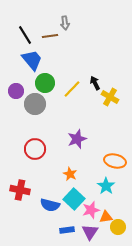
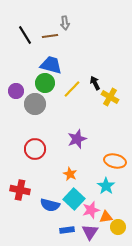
blue trapezoid: moved 19 px right, 5 px down; rotated 35 degrees counterclockwise
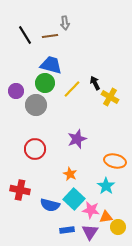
gray circle: moved 1 px right, 1 px down
pink star: rotated 24 degrees clockwise
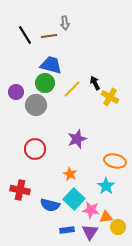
brown line: moved 1 px left
purple circle: moved 1 px down
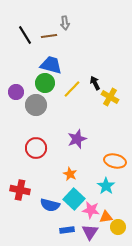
red circle: moved 1 px right, 1 px up
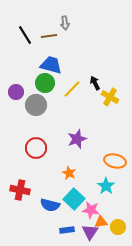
orange star: moved 1 px left, 1 px up
orange triangle: moved 5 px left, 5 px down
